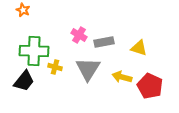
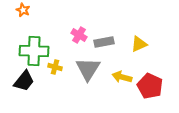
yellow triangle: moved 4 px up; rotated 42 degrees counterclockwise
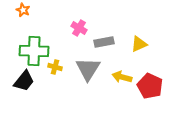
pink cross: moved 7 px up
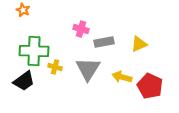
pink cross: moved 2 px right, 1 px down; rotated 14 degrees counterclockwise
black trapezoid: rotated 15 degrees clockwise
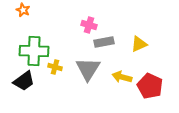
pink cross: moved 8 px right, 4 px up
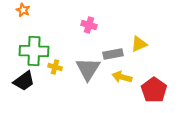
gray rectangle: moved 9 px right, 12 px down
red pentagon: moved 4 px right, 4 px down; rotated 10 degrees clockwise
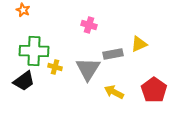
yellow arrow: moved 8 px left, 15 px down; rotated 12 degrees clockwise
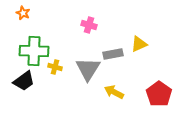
orange star: moved 3 px down
red pentagon: moved 5 px right, 4 px down
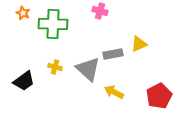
pink cross: moved 11 px right, 14 px up
green cross: moved 19 px right, 27 px up
gray triangle: rotated 20 degrees counterclockwise
red pentagon: moved 2 px down; rotated 10 degrees clockwise
